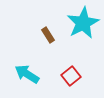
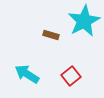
cyan star: moved 1 px right, 2 px up
brown rectangle: moved 3 px right; rotated 42 degrees counterclockwise
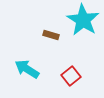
cyan star: moved 1 px left, 1 px up; rotated 12 degrees counterclockwise
cyan arrow: moved 5 px up
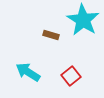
cyan arrow: moved 1 px right, 3 px down
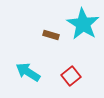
cyan star: moved 4 px down
